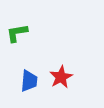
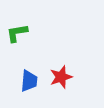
red star: rotated 10 degrees clockwise
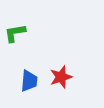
green L-shape: moved 2 px left
